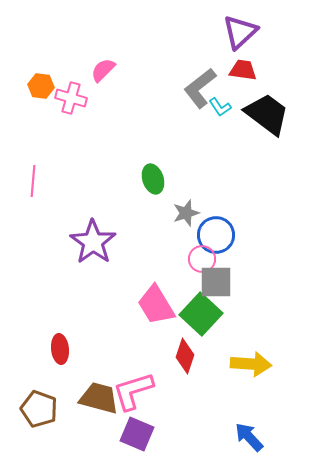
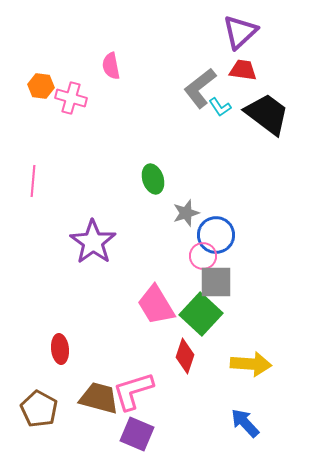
pink semicircle: moved 8 px right, 4 px up; rotated 56 degrees counterclockwise
pink circle: moved 1 px right, 3 px up
brown pentagon: rotated 9 degrees clockwise
blue arrow: moved 4 px left, 14 px up
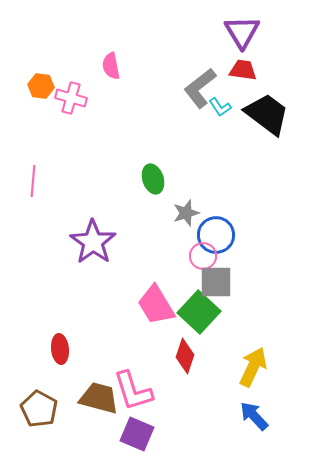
purple triangle: moved 2 px right; rotated 18 degrees counterclockwise
green square: moved 2 px left, 2 px up
yellow arrow: moved 2 px right, 3 px down; rotated 69 degrees counterclockwise
pink L-shape: rotated 90 degrees counterclockwise
blue arrow: moved 9 px right, 7 px up
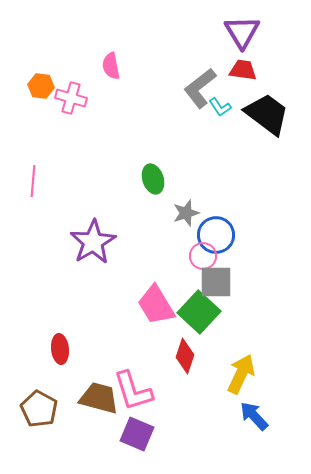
purple star: rotated 6 degrees clockwise
yellow arrow: moved 12 px left, 7 px down
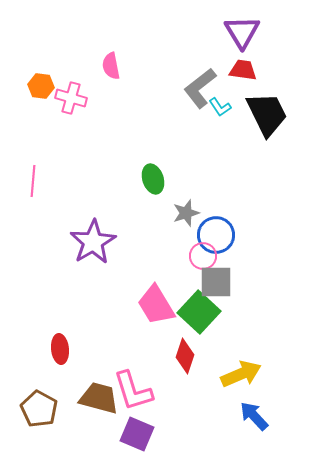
black trapezoid: rotated 27 degrees clockwise
yellow arrow: rotated 42 degrees clockwise
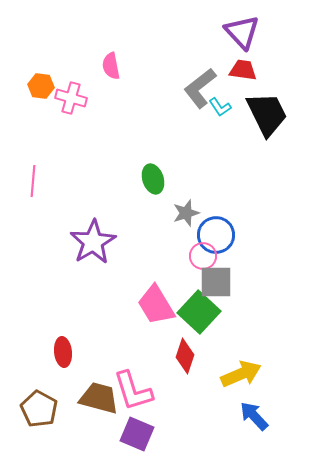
purple triangle: rotated 12 degrees counterclockwise
red ellipse: moved 3 px right, 3 px down
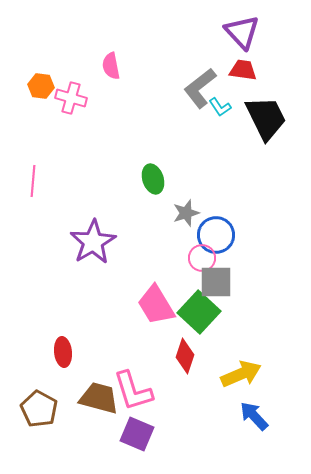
black trapezoid: moved 1 px left, 4 px down
pink circle: moved 1 px left, 2 px down
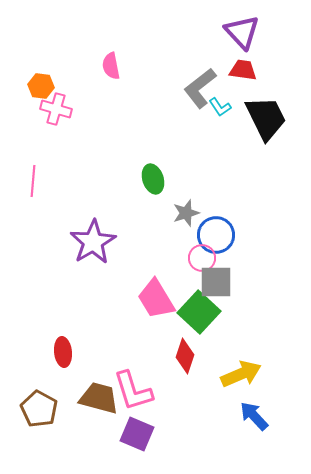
pink cross: moved 15 px left, 11 px down
pink trapezoid: moved 6 px up
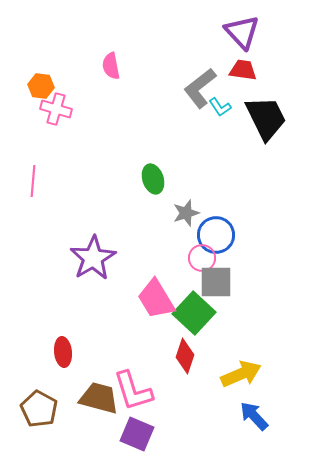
purple star: moved 16 px down
green square: moved 5 px left, 1 px down
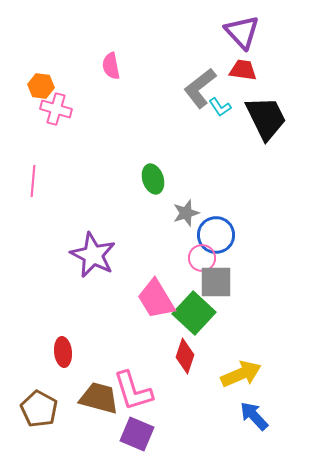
purple star: moved 3 px up; rotated 15 degrees counterclockwise
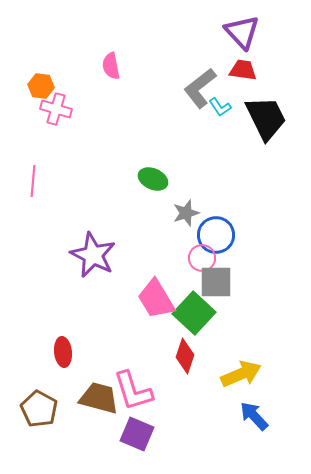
green ellipse: rotated 48 degrees counterclockwise
